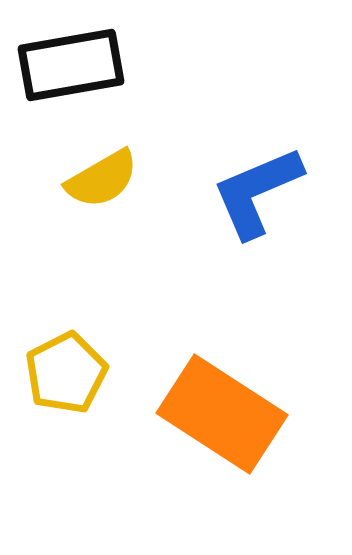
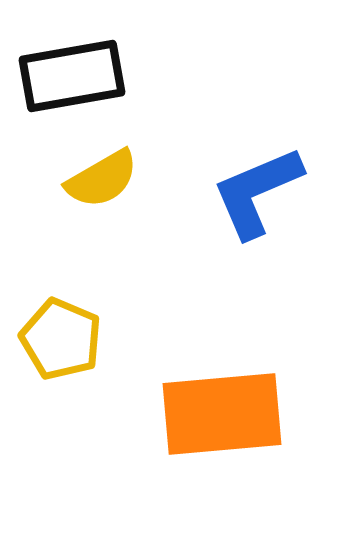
black rectangle: moved 1 px right, 11 px down
yellow pentagon: moved 5 px left, 34 px up; rotated 22 degrees counterclockwise
orange rectangle: rotated 38 degrees counterclockwise
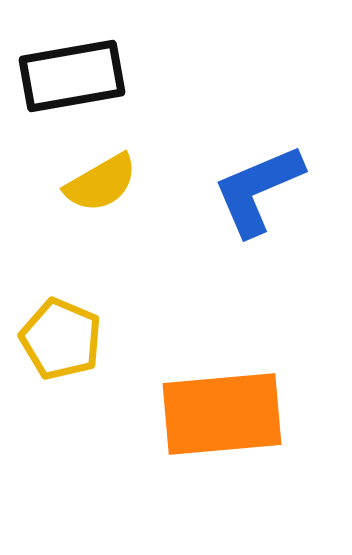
yellow semicircle: moved 1 px left, 4 px down
blue L-shape: moved 1 px right, 2 px up
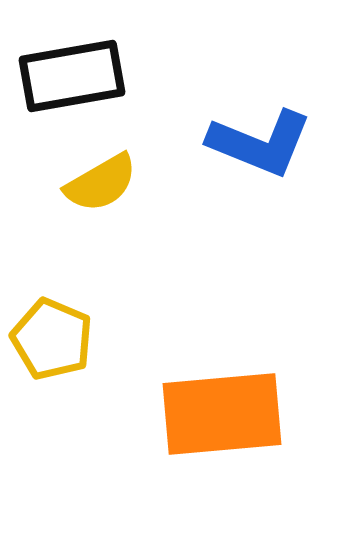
blue L-shape: moved 2 px right, 47 px up; rotated 135 degrees counterclockwise
yellow pentagon: moved 9 px left
